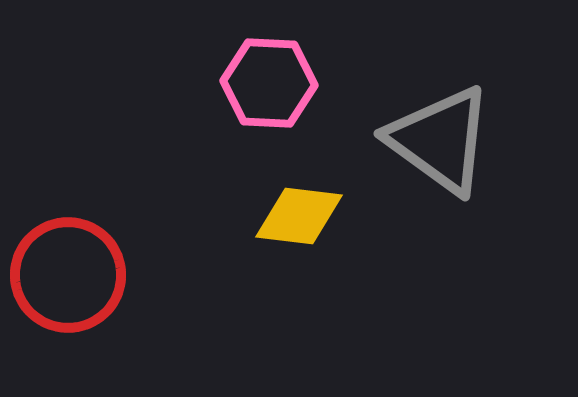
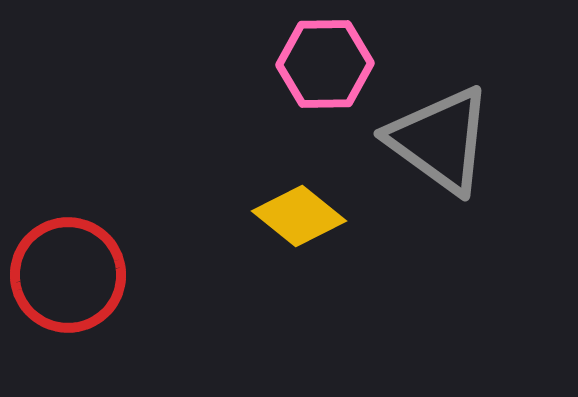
pink hexagon: moved 56 px right, 19 px up; rotated 4 degrees counterclockwise
yellow diamond: rotated 32 degrees clockwise
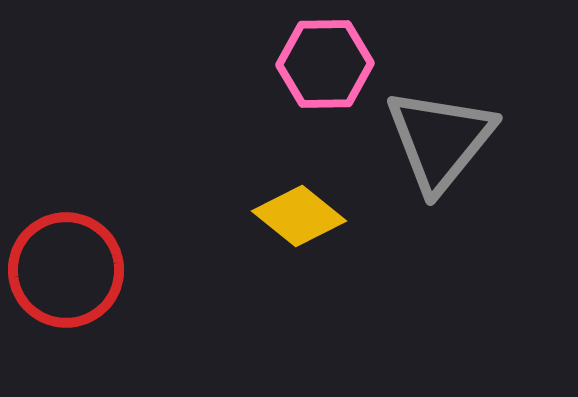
gray triangle: rotated 33 degrees clockwise
red circle: moved 2 px left, 5 px up
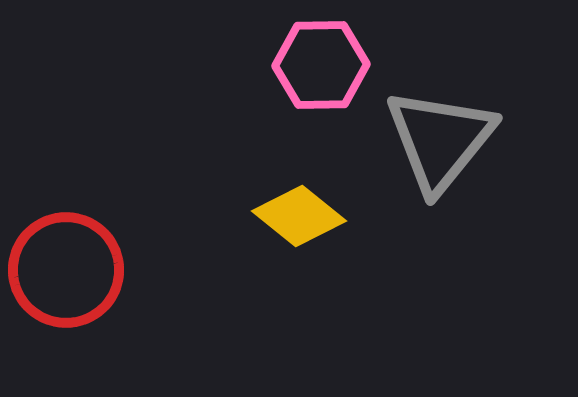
pink hexagon: moved 4 px left, 1 px down
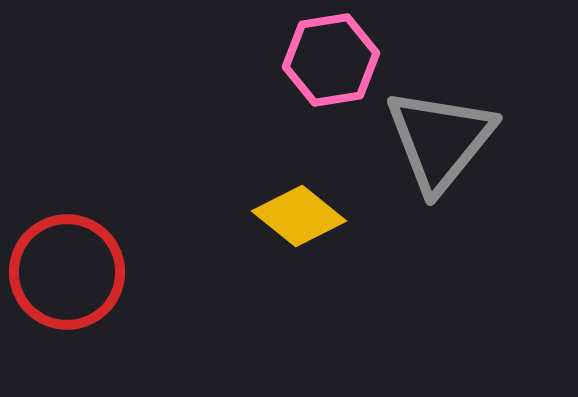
pink hexagon: moved 10 px right, 5 px up; rotated 8 degrees counterclockwise
red circle: moved 1 px right, 2 px down
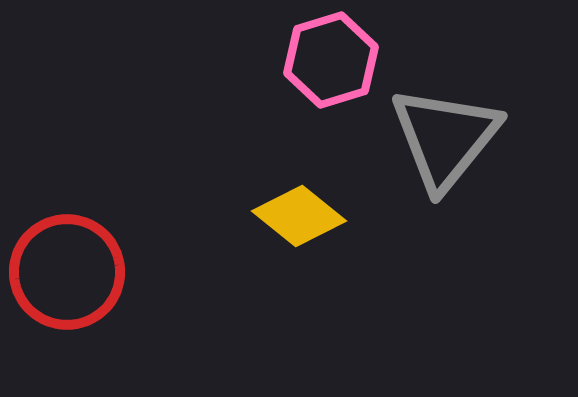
pink hexagon: rotated 8 degrees counterclockwise
gray triangle: moved 5 px right, 2 px up
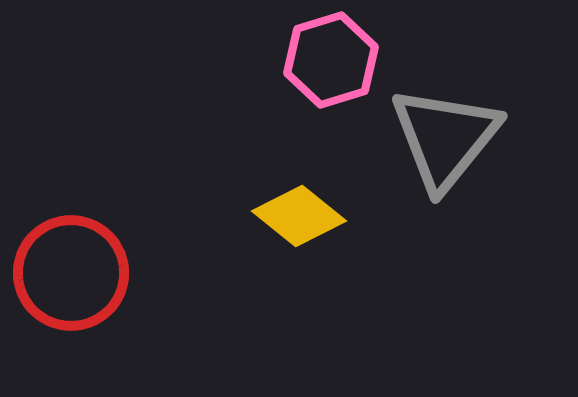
red circle: moved 4 px right, 1 px down
